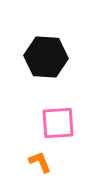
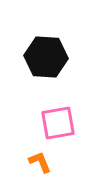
pink square: rotated 6 degrees counterclockwise
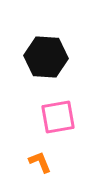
pink square: moved 6 px up
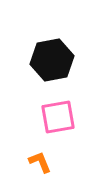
black hexagon: moved 6 px right, 3 px down; rotated 15 degrees counterclockwise
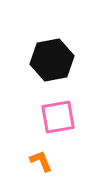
orange L-shape: moved 1 px right, 1 px up
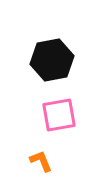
pink square: moved 1 px right, 2 px up
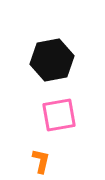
orange L-shape: rotated 35 degrees clockwise
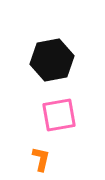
orange L-shape: moved 2 px up
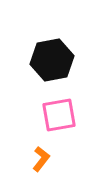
orange L-shape: rotated 25 degrees clockwise
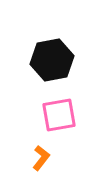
orange L-shape: moved 1 px up
